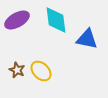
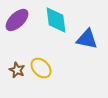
purple ellipse: rotated 15 degrees counterclockwise
yellow ellipse: moved 3 px up
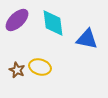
cyan diamond: moved 3 px left, 3 px down
yellow ellipse: moved 1 px left, 1 px up; rotated 30 degrees counterclockwise
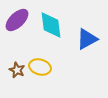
cyan diamond: moved 2 px left, 2 px down
blue triangle: rotated 40 degrees counterclockwise
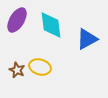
purple ellipse: rotated 15 degrees counterclockwise
